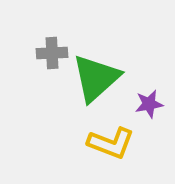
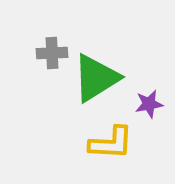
green triangle: rotated 10 degrees clockwise
yellow L-shape: rotated 18 degrees counterclockwise
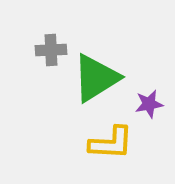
gray cross: moved 1 px left, 3 px up
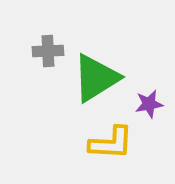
gray cross: moved 3 px left, 1 px down
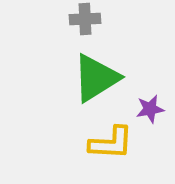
gray cross: moved 37 px right, 32 px up
purple star: moved 1 px right, 5 px down
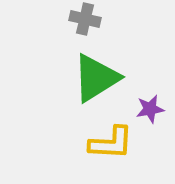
gray cross: rotated 16 degrees clockwise
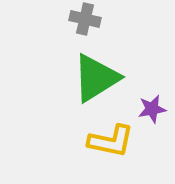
purple star: moved 2 px right
yellow L-shape: moved 2 px up; rotated 9 degrees clockwise
